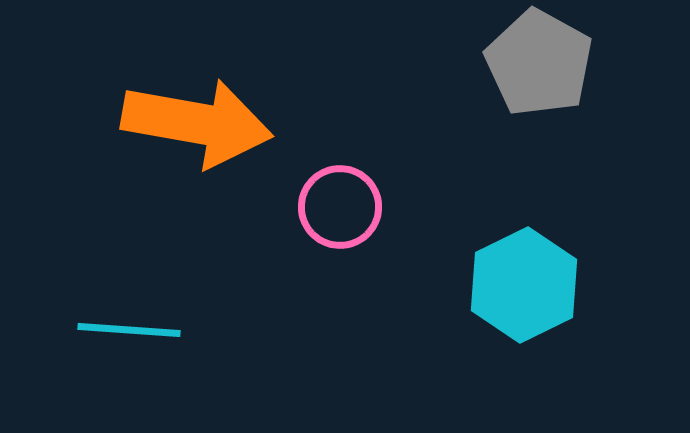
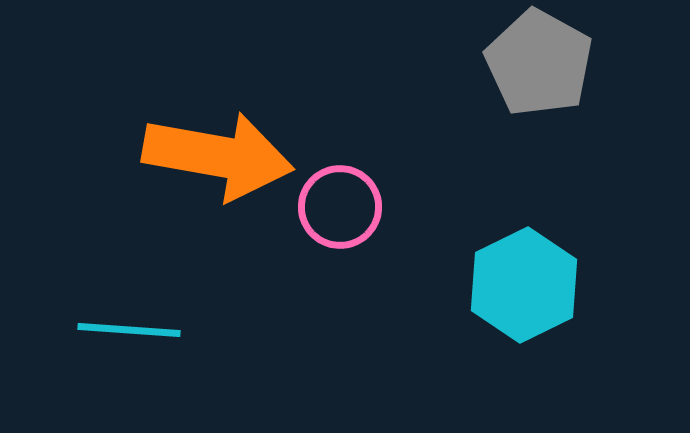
orange arrow: moved 21 px right, 33 px down
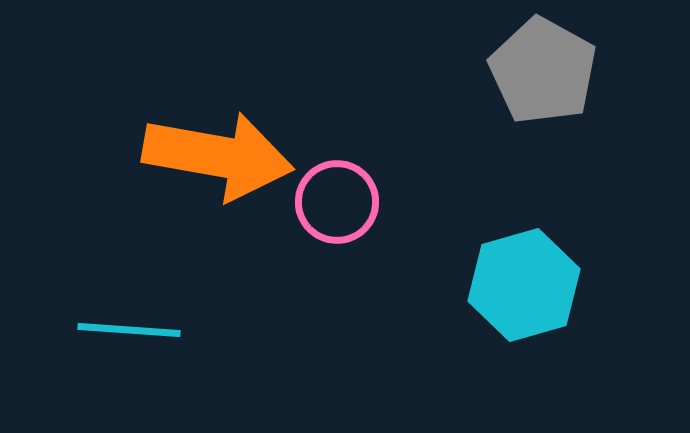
gray pentagon: moved 4 px right, 8 px down
pink circle: moved 3 px left, 5 px up
cyan hexagon: rotated 10 degrees clockwise
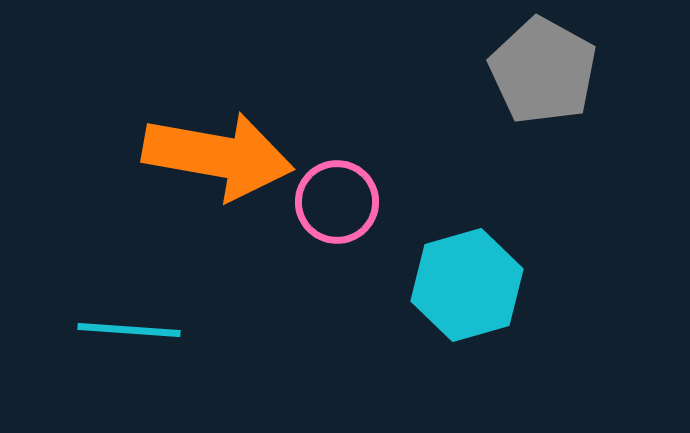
cyan hexagon: moved 57 px left
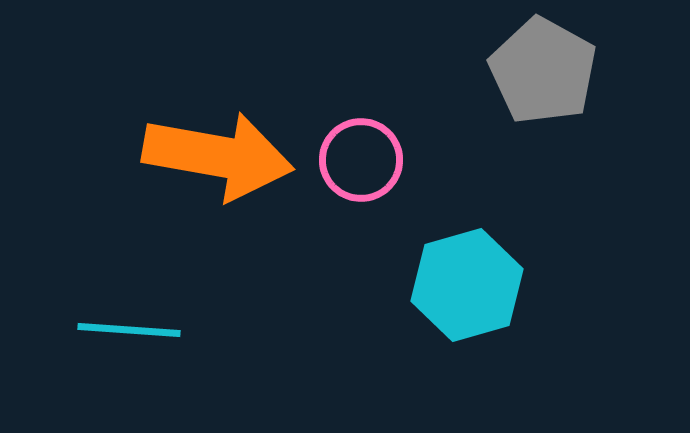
pink circle: moved 24 px right, 42 px up
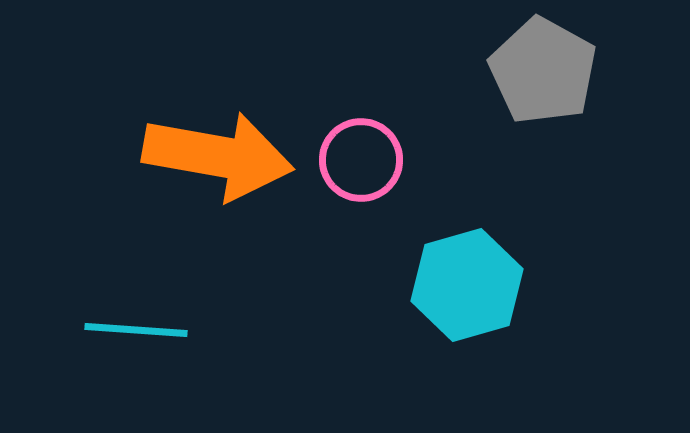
cyan line: moved 7 px right
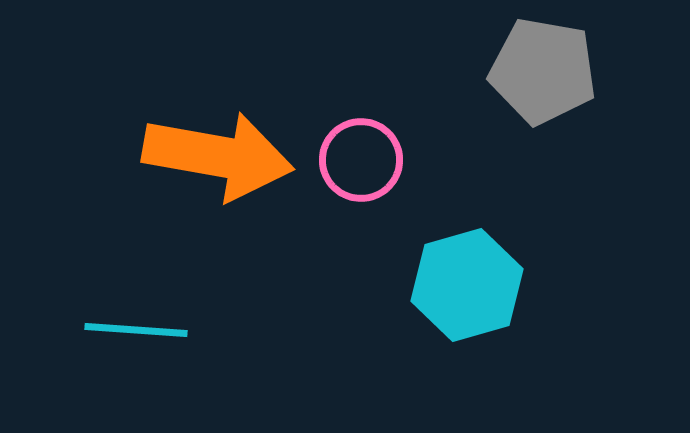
gray pentagon: rotated 19 degrees counterclockwise
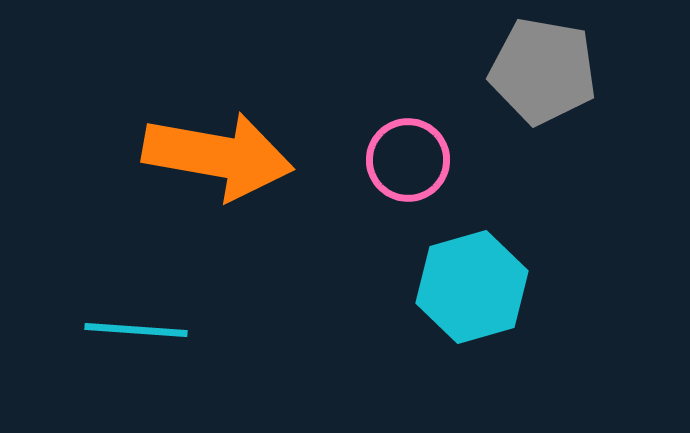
pink circle: moved 47 px right
cyan hexagon: moved 5 px right, 2 px down
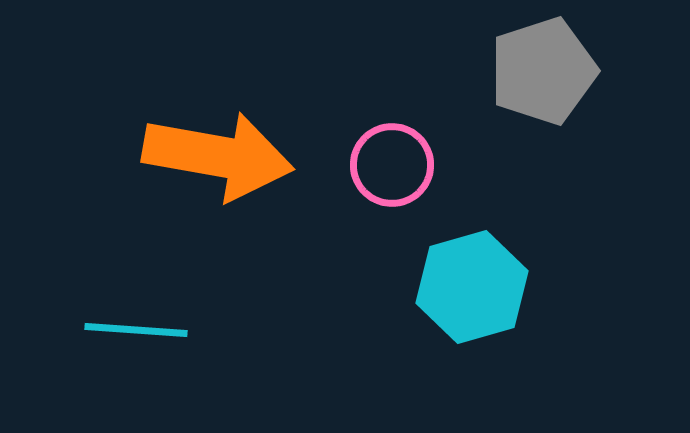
gray pentagon: rotated 28 degrees counterclockwise
pink circle: moved 16 px left, 5 px down
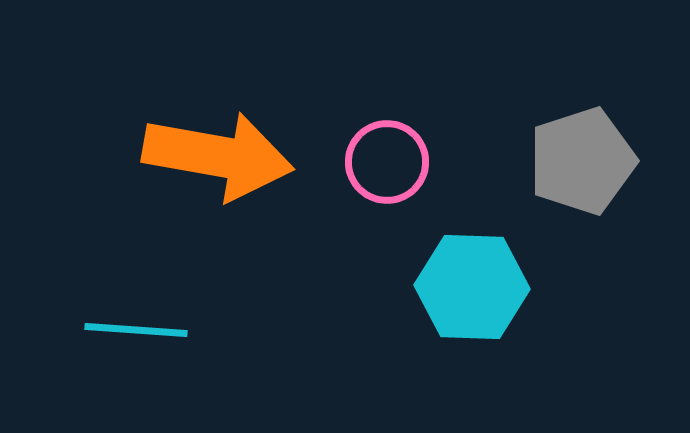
gray pentagon: moved 39 px right, 90 px down
pink circle: moved 5 px left, 3 px up
cyan hexagon: rotated 18 degrees clockwise
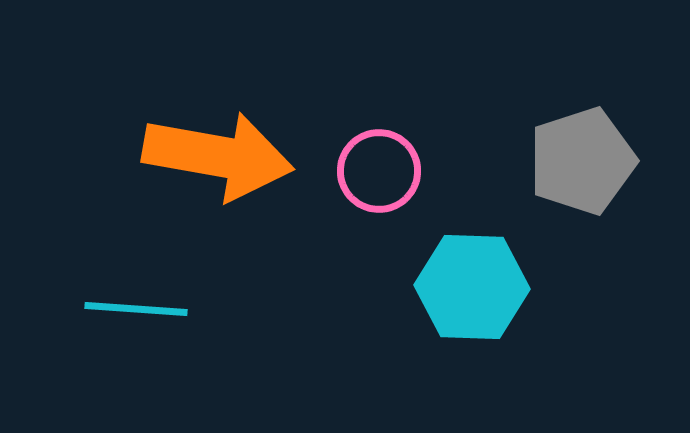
pink circle: moved 8 px left, 9 px down
cyan line: moved 21 px up
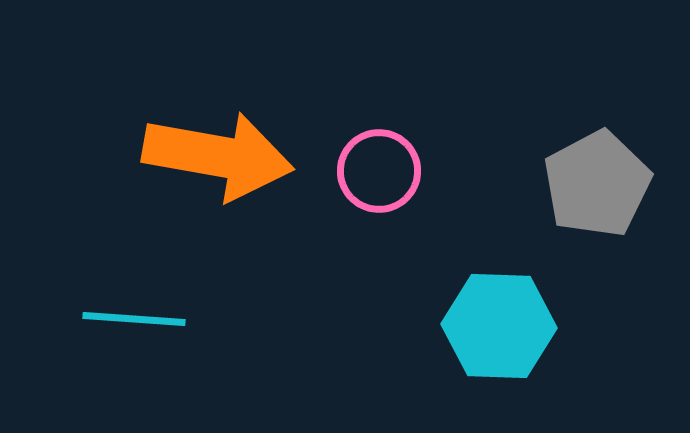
gray pentagon: moved 15 px right, 23 px down; rotated 10 degrees counterclockwise
cyan hexagon: moved 27 px right, 39 px down
cyan line: moved 2 px left, 10 px down
